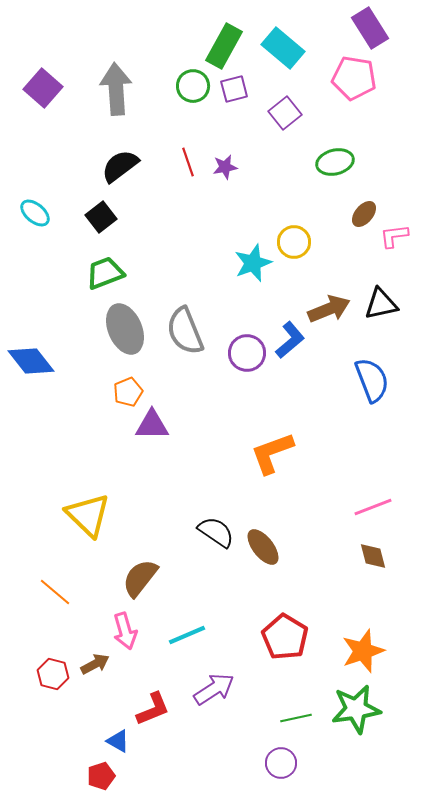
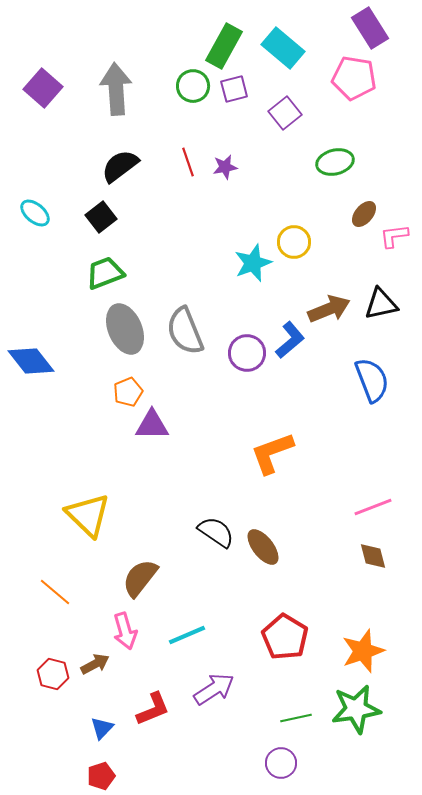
blue triangle at (118, 741): moved 16 px left, 13 px up; rotated 45 degrees clockwise
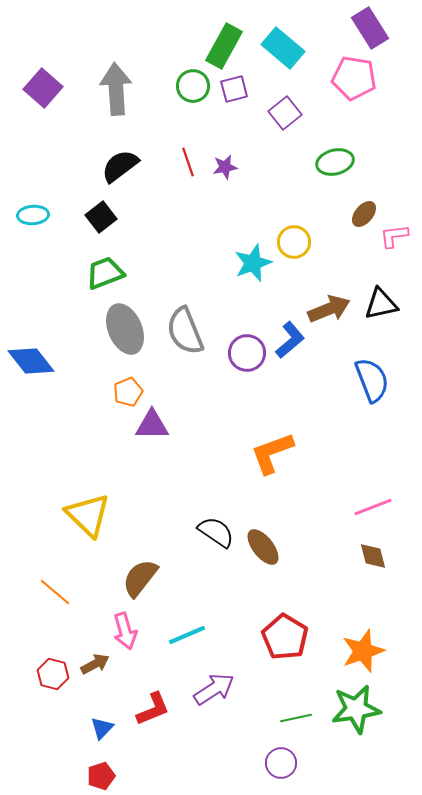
cyan ellipse at (35, 213): moved 2 px left, 2 px down; rotated 44 degrees counterclockwise
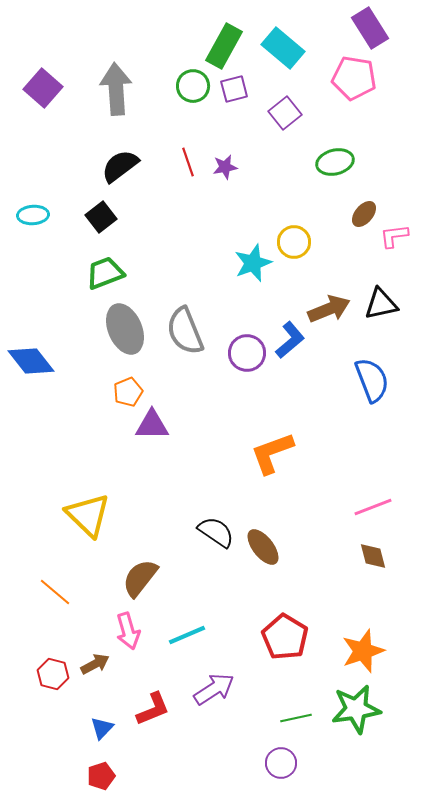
pink arrow at (125, 631): moved 3 px right
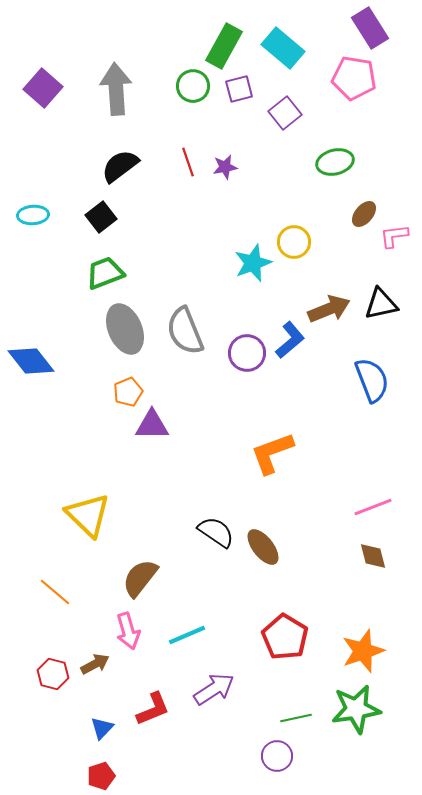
purple square at (234, 89): moved 5 px right
purple circle at (281, 763): moved 4 px left, 7 px up
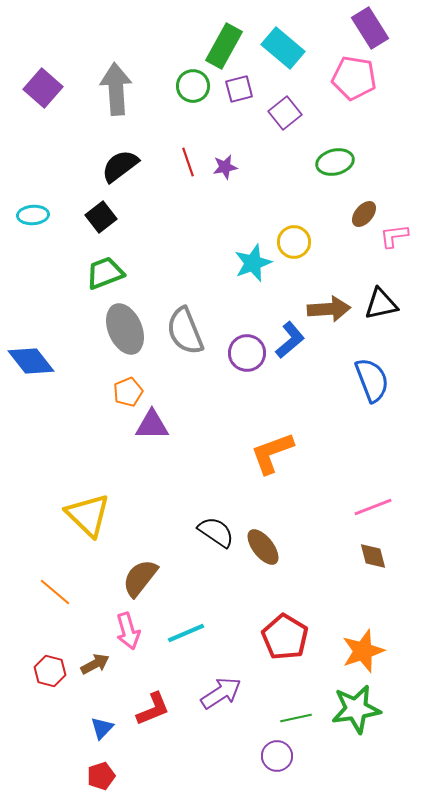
brown arrow at (329, 309): rotated 18 degrees clockwise
cyan line at (187, 635): moved 1 px left, 2 px up
red hexagon at (53, 674): moved 3 px left, 3 px up
purple arrow at (214, 689): moved 7 px right, 4 px down
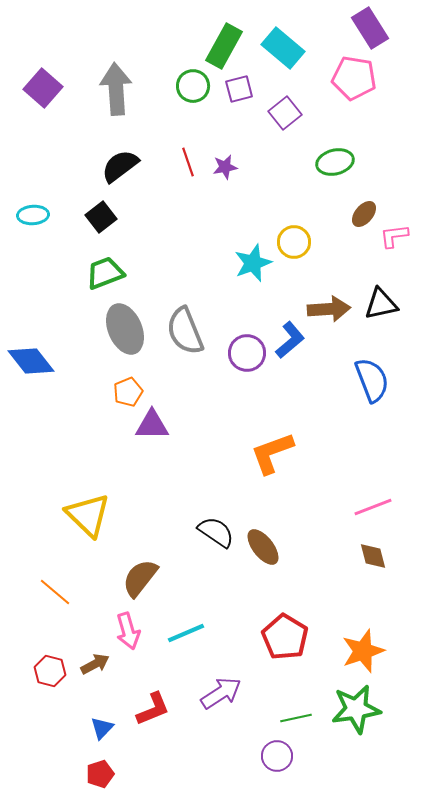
red pentagon at (101, 776): moved 1 px left, 2 px up
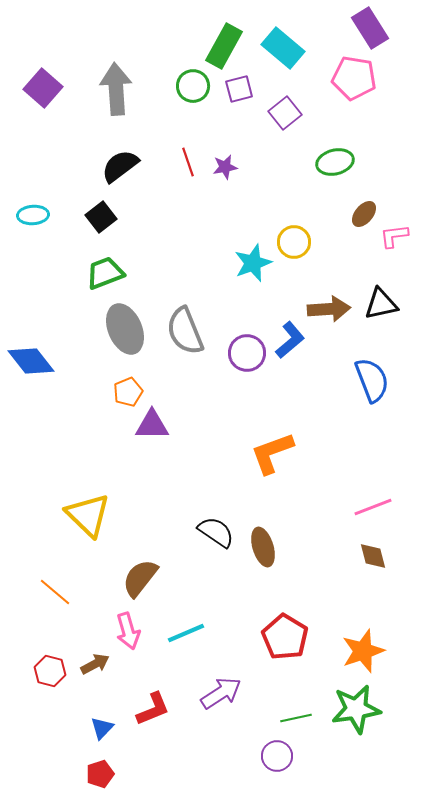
brown ellipse at (263, 547): rotated 21 degrees clockwise
